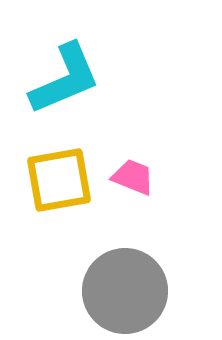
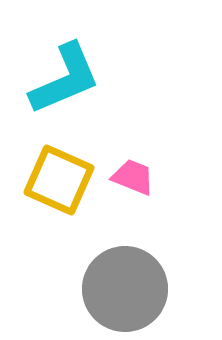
yellow square: rotated 34 degrees clockwise
gray circle: moved 2 px up
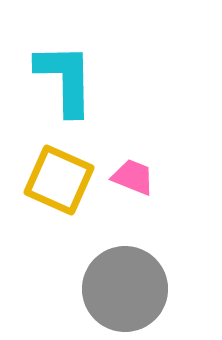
cyan L-shape: rotated 68 degrees counterclockwise
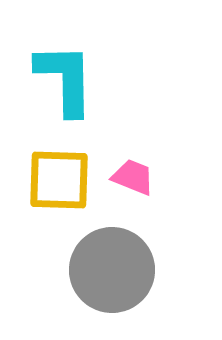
yellow square: rotated 22 degrees counterclockwise
gray circle: moved 13 px left, 19 px up
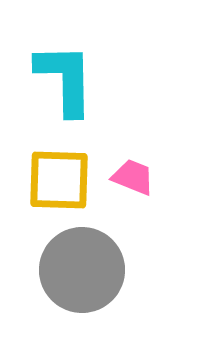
gray circle: moved 30 px left
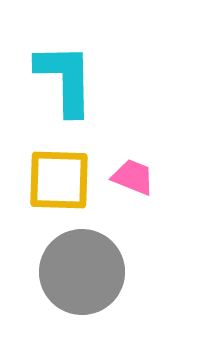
gray circle: moved 2 px down
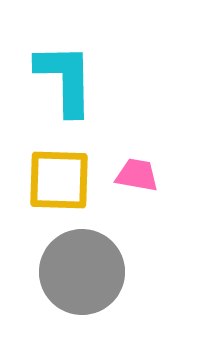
pink trapezoid: moved 4 px right, 2 px up; rotated 12 degrees counterclockwise
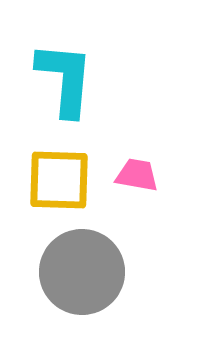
cyan L-shape: rotated 6 degrees clockwise
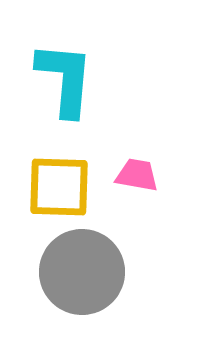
yellow square: moved 7 px down
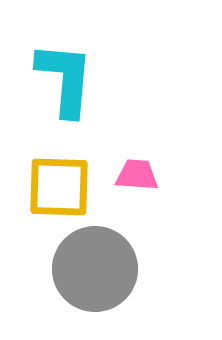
pink trapezoid: rotated 6 degrees counterclockwise
gray circle: moved 13 px right, 3 px up
